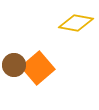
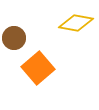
brown circle: moved 27 px up
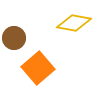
yellow diamond: moved 2 px left
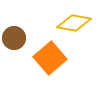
orange square: moved 12 px right, 10 px up
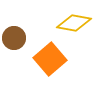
orange square: moved 1 px down
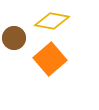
yellow diamond: moved 22 px left, 2 px up
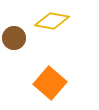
orange square: moved 24 px down; rotated 8 degrees counterclockwise
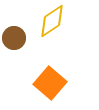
yellow diamond: rotated 44 degrees counterclockwise
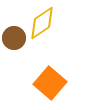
yellow diamond: moved 10 px left, 2 px down
